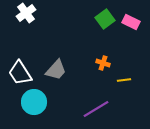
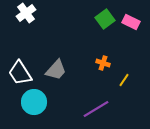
yellow line: rotated 48 degrees counterclockwise
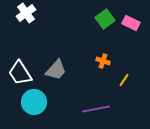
pink rectangle: moved 1 px down
orange cross: moved 2 px up
purple line: rotated 20 degrees clockwise
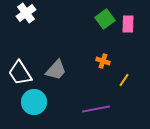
pink rectangle: moved 3 px left, 1 px down; rotated 66 degrees clockwise
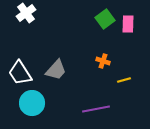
yellow line: rotated 40 degrees clockwise
cyan circle: moved 2 px left, 1 px down
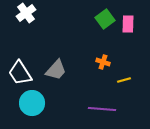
orange cross: moved 1 px down
purple line: moved 6 px right; rotated 16 degrees clockwise
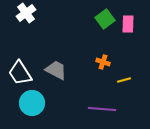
gray trapezoid: rotated 105 degrees counterclockwise
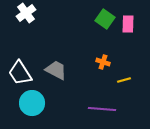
green square: rotated 18 degrees counterclockwise
